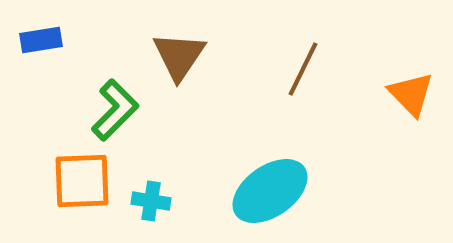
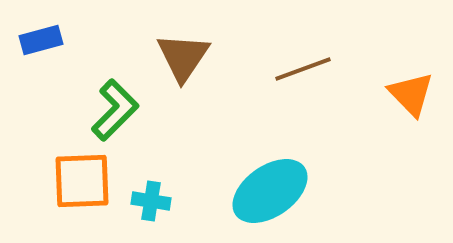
blue rectangle: rotated 6 degrees counterclockwise
brown triangle: moved 4 px right, 1 px down
brown line: rotated 44 degrees clockwise
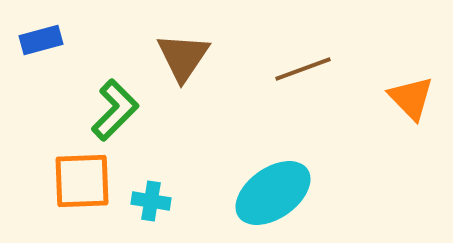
orange triangle: moved 4 px down
cyan ellipse: moved 3 px right, 2 px down
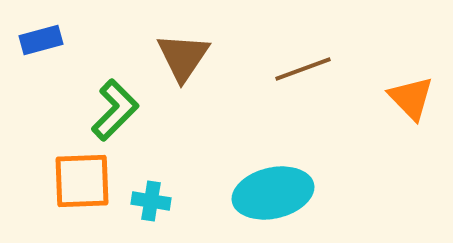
cyan ellipse: rotated 22 degrees clockwise
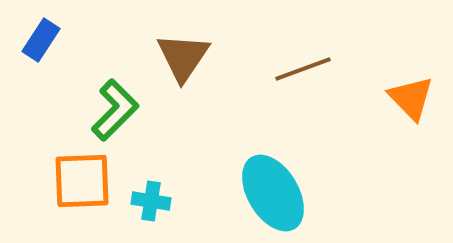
blue rectangle: rotated 42 degrees counterclockwise
cyan ellipse: rotated 72 degrees clockwise
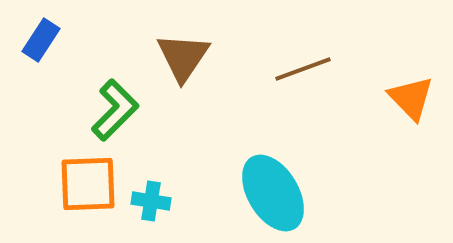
orange square: moved 6 px right, 3 px down
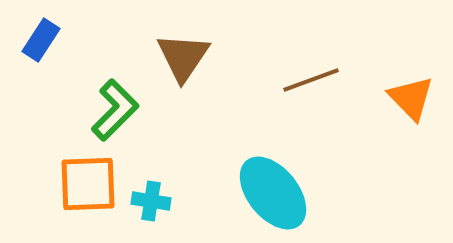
brown line: moved 8 px right, 11 px down
cyan ellipse: rotated 8 degrees counterclockwise
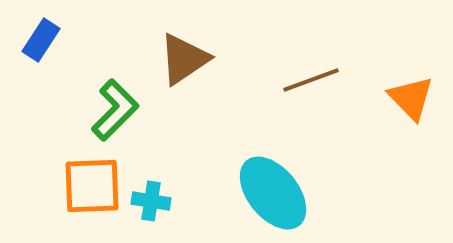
brown triangle: moved 1 px right, 2 px down; rotated 22 degrees clockwise
orange square: moved 4 px right, 2 px down
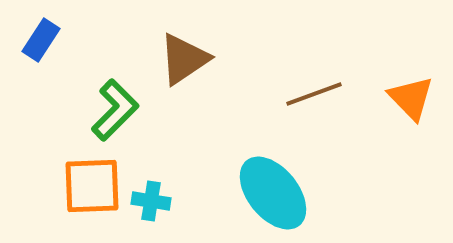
brown line: moved 3 px right, 14 px down
